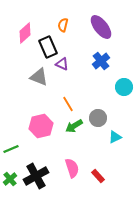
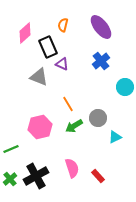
cyan circle: moved 1 px right
pink hexagon: moved 1 px left, 1 px down
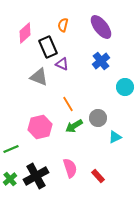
pink semicircle: moved 2 px left
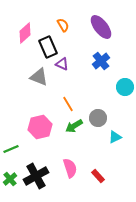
orange semicircle: rotated 136 degrees clockwise
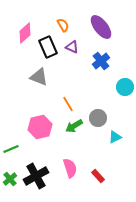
purple triangle: moved 10 px right, 17 px up
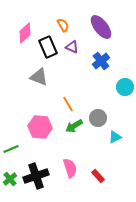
pink hexagon: rotated 20 degrees clockwise
black cross: rotated 10 degrees clockwise
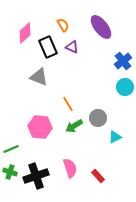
blue cross: moved 22 px right
green cross: moved 7 px up; rotated 32 degrees counterclockwise
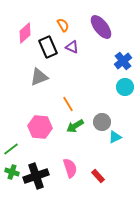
gray triangle: rotated 42 degrees counterclockwise
gray circle: moved 4 px right, 4 px down
green arrow: moved 1 px right
green line: rotated 14 degrees counterclockwise
green cross: moved 2 px right
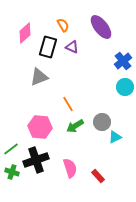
black rectangle: rotated 40 degrees clockwise
black cross: moved 16 px up
